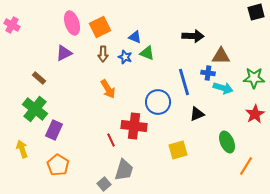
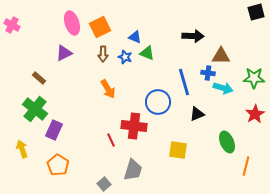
yellow square: rotated 24 degrees clockwise
orange line: rotated 18 degrees counterclockwise
gray trapezoid: moved 9 px right
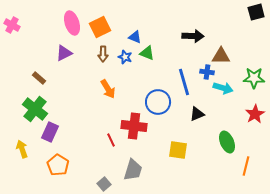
blue cross: moved 1 px left, 1 px up
purple rectangle: moved 4 px left, 2 px down
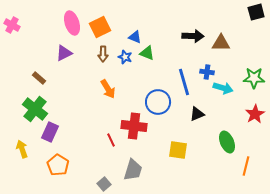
brown triangle: moved 13 px up
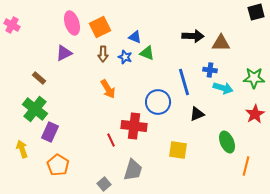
blue cross: moved 3 px right, 2 px up
